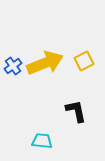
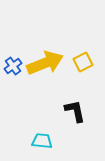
yellow square: moved 1 px left, 1 px down
black L-shape: moved 1 px left
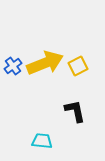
yellow square: moved 5 px left, 4 px down
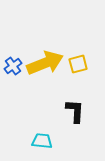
yellow square: moved 2 px up; rotated 12 degrees clockwise
black L-shape: rotated 15 degrees clockwise
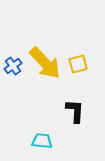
yellow arrow: rotated 69 degrees clockwise
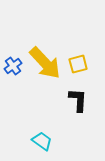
black L-shape: moved 3 px right, 11 px up
cyan trapezoid: rotated 30 degrees clockwise
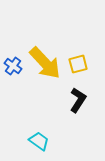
blue cross: rotated 18 degrees counterclockwise
black L-shape: rotated 30 degrees clockwise
cyan trapezoid: moved 3 px left
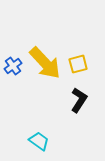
blue cross: rotated 18 degrees clockwise
black L-shape: moved 1 px right
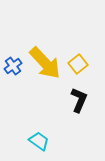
yellow square: rotated 24 degrees counterclockwise
black L-shape: rotated 10 degrees counterclockwise
